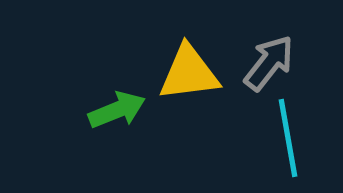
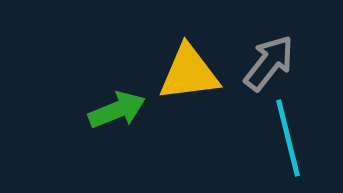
cyan line: rotated 4 degrees counterclockwise
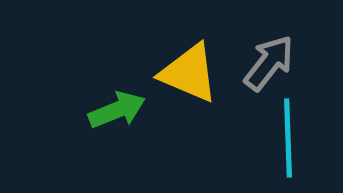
yellow triangle: rotated 30 degrees clockwise
cyan line: rotated 12 degrees clockwise
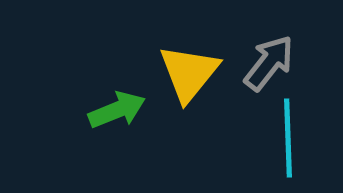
yellow triangle: rotated 46 degrees clockwise
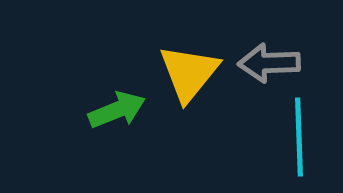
gray arrow: rotated 130 degrees counterclockwise
cyan line: moved 11 px right, 1 px up
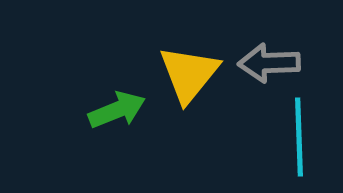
yellow triangle: moved 1 px down
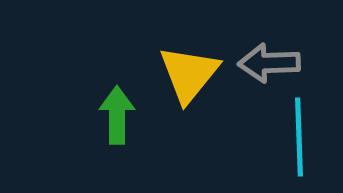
green arrow: moved 5 px down; rotated 68 degrees counterclockwise
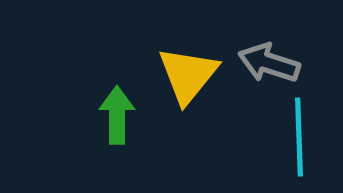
gray arrow: rotated 20 degrees clockwise
yellow triangle: moved 1 px left, 1 px down
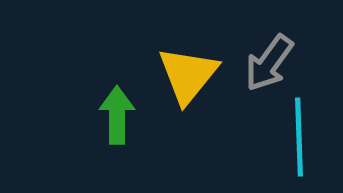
gray arrow: rotated 72 degrees counterclockwise
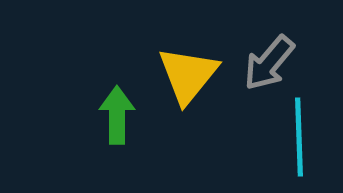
gray arrow: rotated 4 degrees clockwise
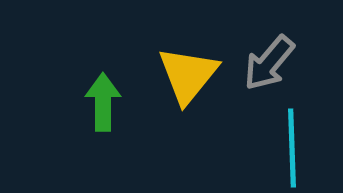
green arrow: moved 14 px left, 13 px up
cyan line: moved 7 px left, 11 px down
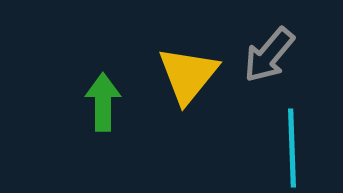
gray arrow: moved 8 px up
